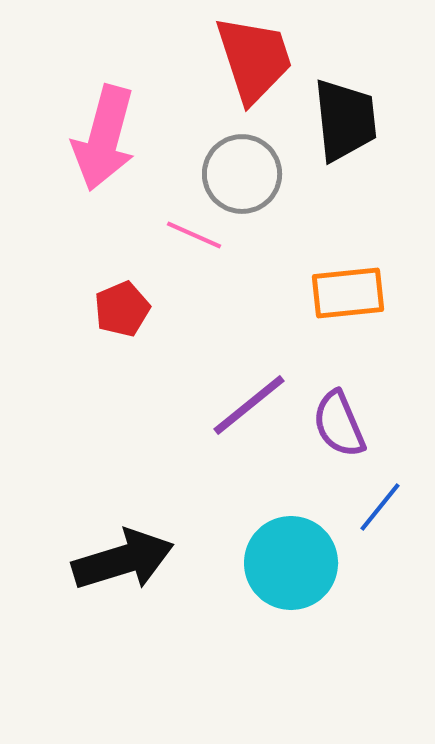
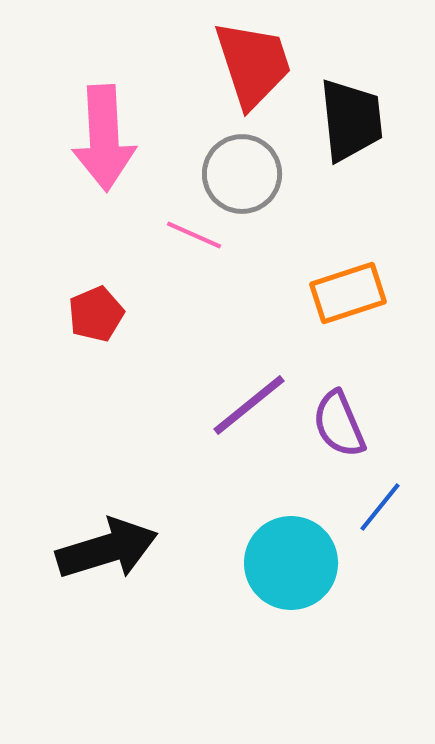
red trapezoid: moved 1 px left, 5 px down
black trapezoid: moved 6 px right
pink arrow: rotated 18 degrees counterclockwise
orange rectangle: rotated 12 degrees counterclockwise
red pentagon: moved 26 px left, 5 px down
black arrow: moved 16 px left, 11 px up
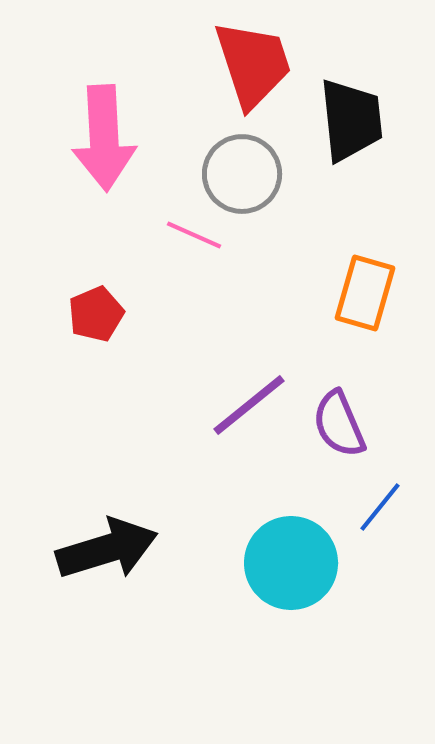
orange rectangle: moved 17 px right; rotated 56 degrees counterclockwise
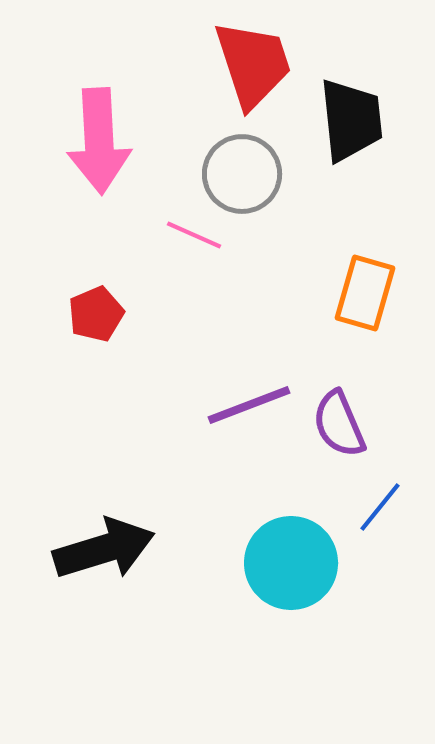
pink arrow: moved 5 px left, 3 px down
purple line: rotated 18 degrees clockwise
black arrow: moved 3 px left
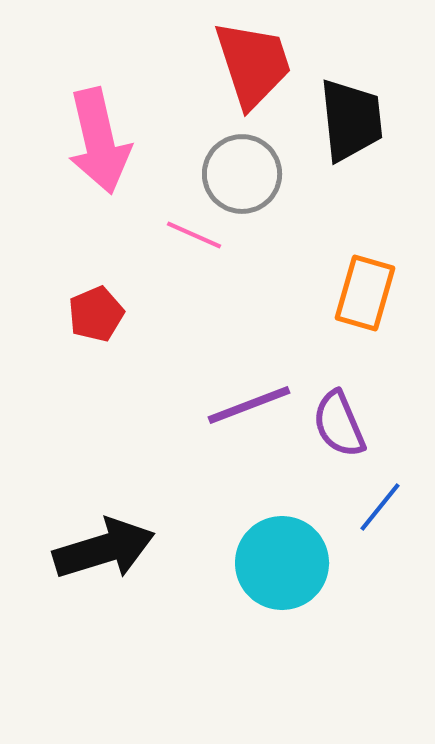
pink arrow: rotated 10 degrees counterclockwise
cyan circle: moved 9 px left
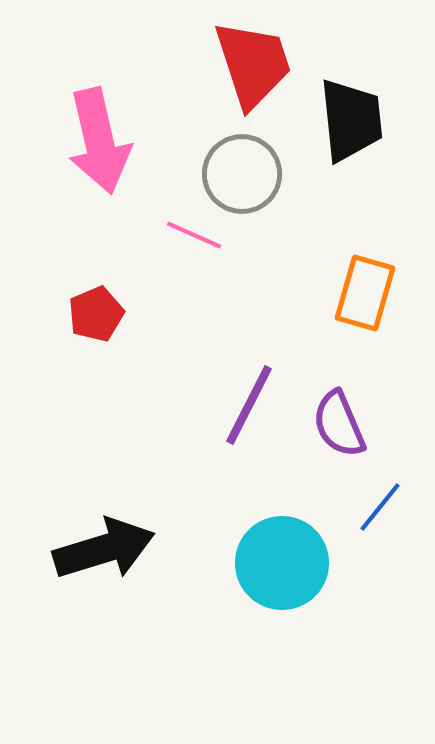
purple line: rotated 42 degrees counterclockwise
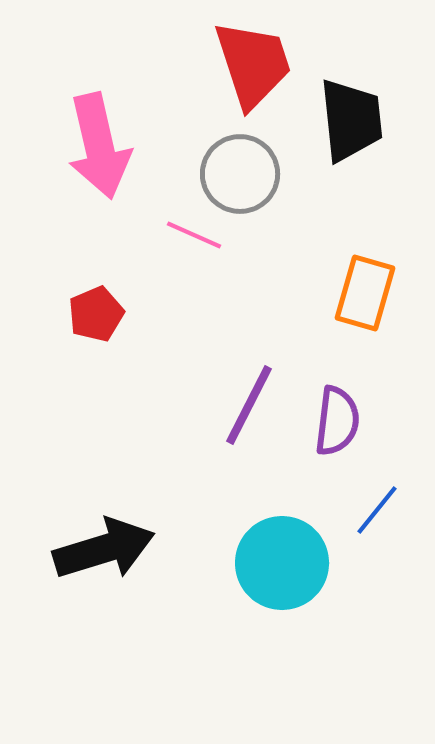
pink arrow: moved 5 px down
gray circle: moved 2 px left
purple semicircle: moved 2 px left, 3 px up; rotated 150 degrees counterclockwise
blue line: moved 3 px left, 3 px down
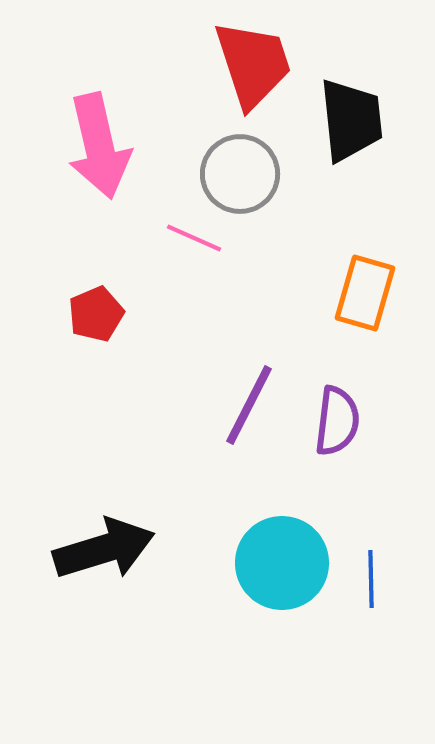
pink line: moved 3 px down
blue line: moved 6 px left, 69 px down; rotated 40 degrees counterclockwise
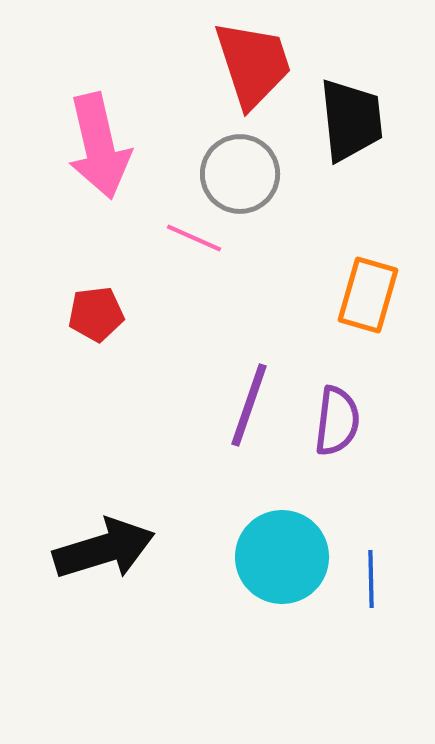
orange rectangle: moved 3 px right, 2 px down
red pentagon: rotated 16 degrees clockwise
purple line: rotated 8 degrees counterclockwise
cyan circle: moved 6 px up
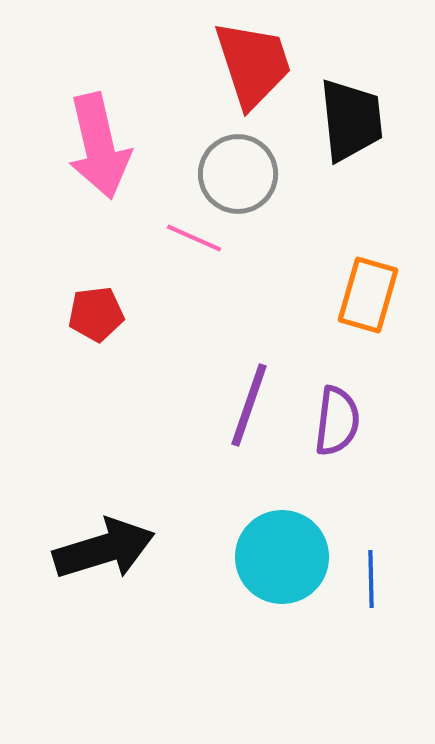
gray circle: moved 2 px left
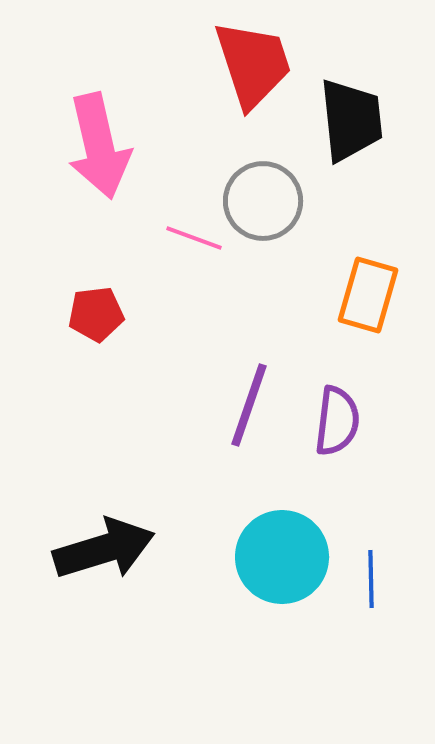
gray circle: moved 25 px right, 27 px down
pink line: rotated 4 degrees counterclockwise
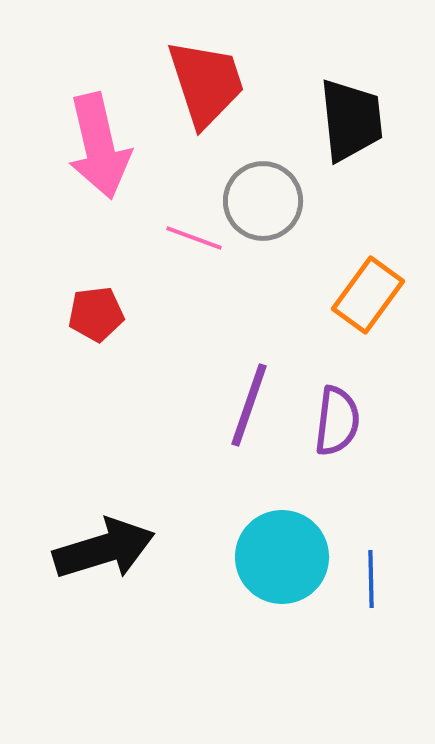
red trapezoid: moved 47 px left, 19 px down
orange rectangle: rotated 20 degrees clockwise
